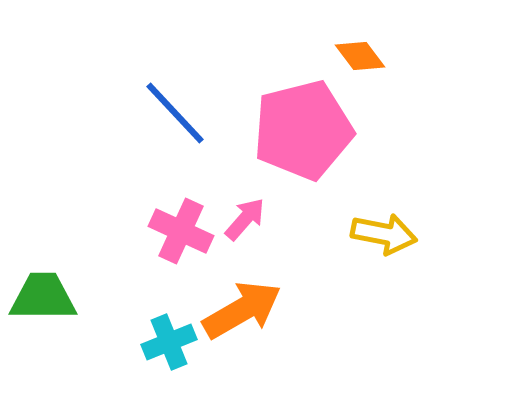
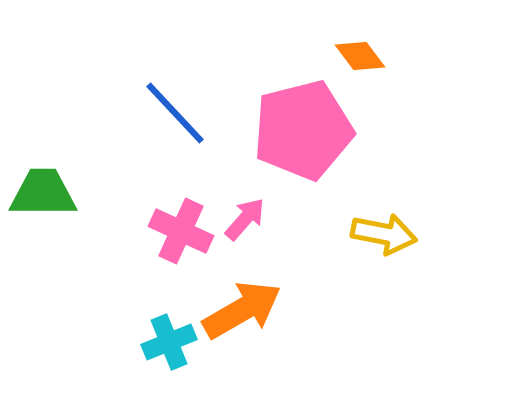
green trapezoid: moved 104 px up
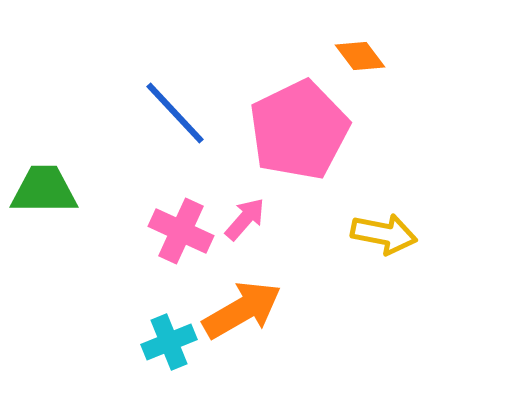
pink pentagon: moved 4 px left; rotated 12 degrees counterclockwise
green trapezoid: moved 1 px right, 3 px up
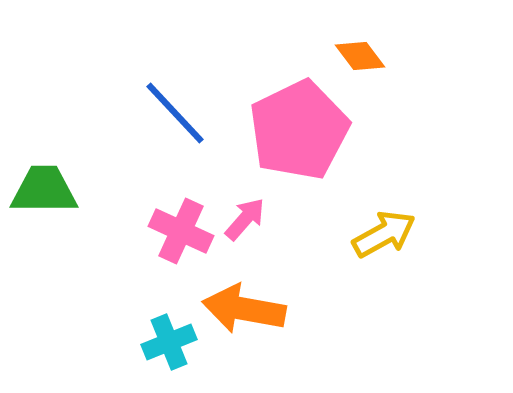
yellow arrow: rotated 40 degrees counterclockwise
orange arrow: moved 2 px right, 1 px up; rotated 140 degrees counterclockwise
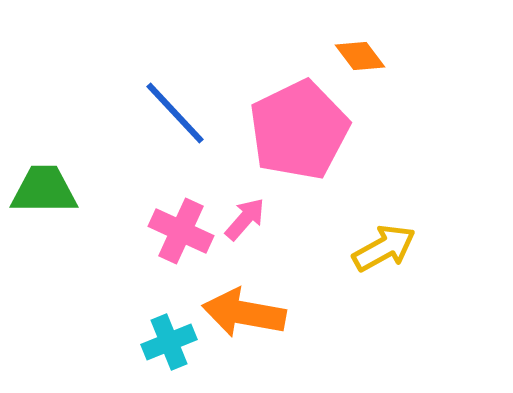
yellow arrow: moved 14 px down
orange arrow: moved 4 px down
